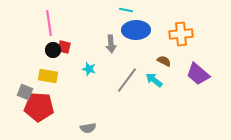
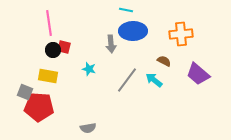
blue ellipse: moved 3 px left, 1 px down
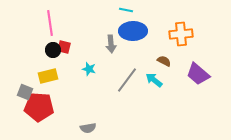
pink line: moved 1 px right
yellow rectangle: rotated 24 degrees counterclockwise
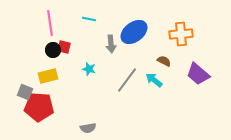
cyan line: moved 37 px left, 9 px down
blue ellipse: moved 1 px right, 1 px down; rotated 36 degrees counterclockwise
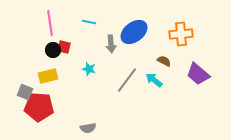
cyan line: moved 3 px down
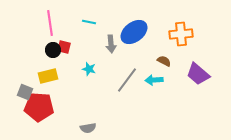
cyan arrow: rotated 42 degrees counterclockwise
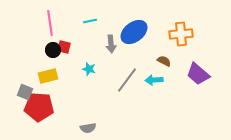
cyan line: moved 1 px right, 1 px up; rotated 24 degrees counterclockwise
